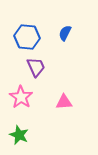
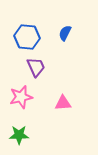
pink star: rotated 25 degrees clockwise
pink triangle: moved 1 px left, 1 px down
green star: rotated 24 degrees counterclockwise
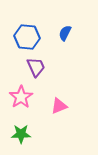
pink star: rotated 20 degrees counterclockwise
pink triangle: moved 4 px left, 3 px down; rotated 18 degrees counterclockwise
green star: moved 2 px right, 1 px up
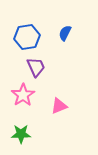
blue hexagon: rotated 15 degrees counterclockwise
pink star: moved 2 px right, 2 px up
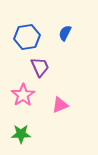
purple trapezoid: moved 4 px right
pink triangle: moved 1 px right, 1 px up
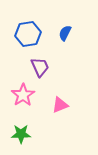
blue hexagon: moved 1 px right, 3 px up
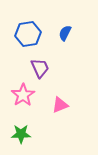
purple trapezoid: moved 1 px down
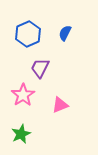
blue hexagon: rotated 15 degrees counterclockwise
purple trapezoid: rotated 130 degrees counterclockwise
green star: rotated 24 degrees counterclockwise
